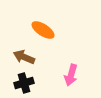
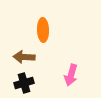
orange ellipse: rotated 55 degrees clockwise
brown arrow: rotated 20 degrees counterclockwise
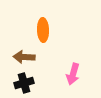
pink arrow: moved 2 px right, 1 px up
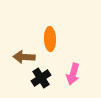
orange ellipse: moved 7 px right, 9 px down
black cross: moved 17 px right, 5 px up; rotated 18 degrees counterclockwise
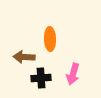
black cross: rotated 30 degrees clockwise
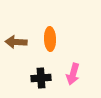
brown arrow: moved 8 px left, 15 px up
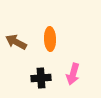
brown arrow: rotated 25 degrees clockwise
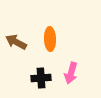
pink arrow: moved 2 px left, 1 px up
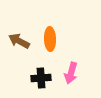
brown arrow: moved 3 px right, 1 px up
